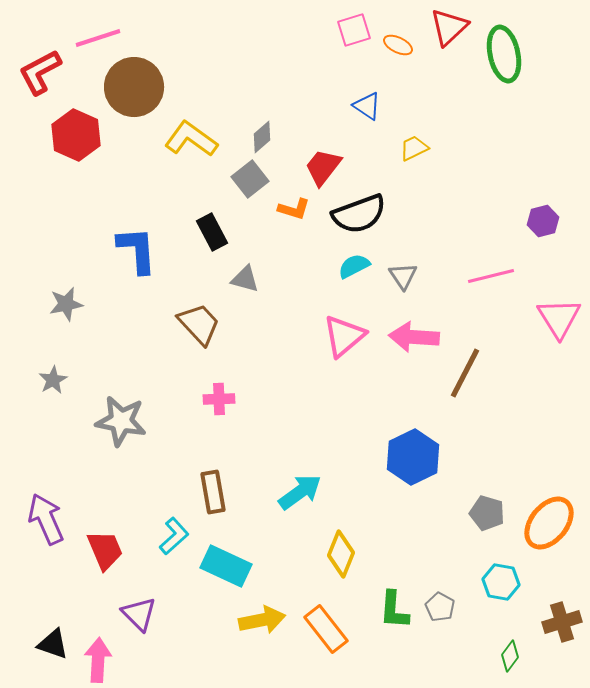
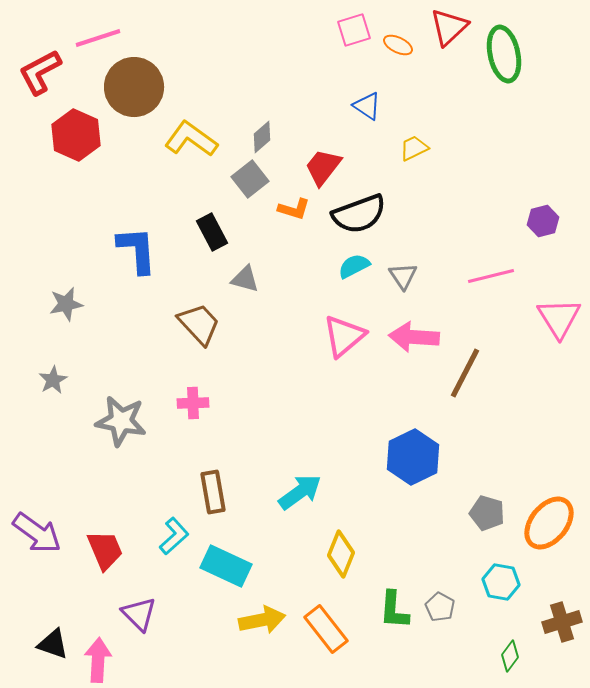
pink cross at (219, 399): moved 26 px left, 4 px down
purple arrow at (46, 519): moved 9 px left, 14 px down; rotated 150 degrees clockwise
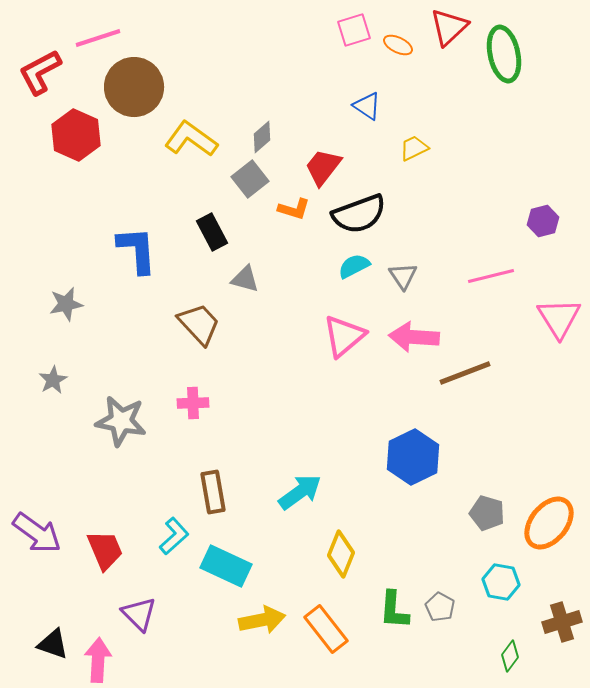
brown line at (465, 373): rotated 42 degrees clockwise
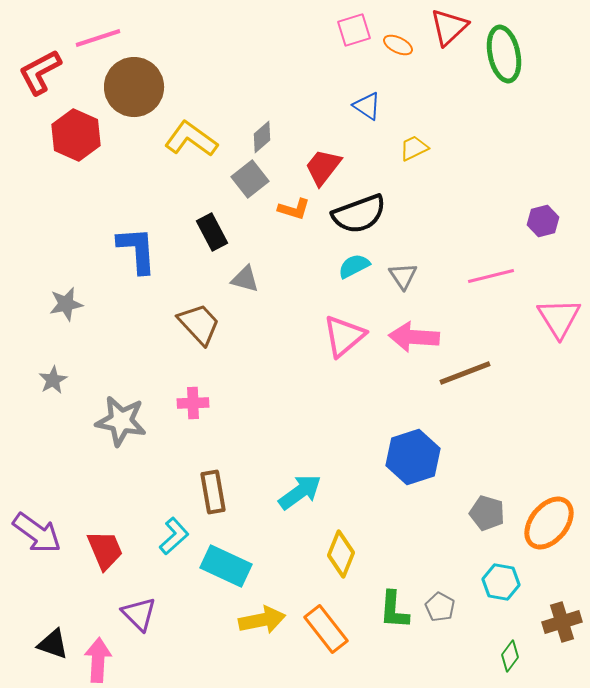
blue hexagon at (413, 457): rotated 8 degrees clockwise
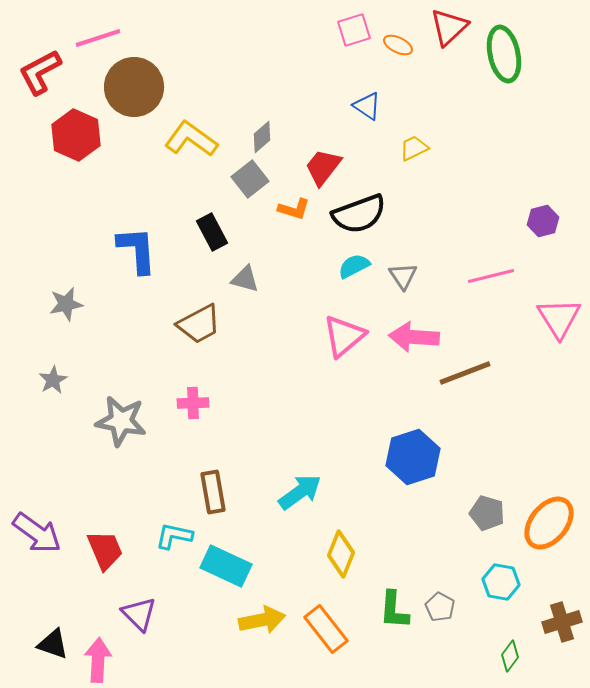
brown trapezoid at (199, 324): rotated 105 degrees clockwise
cyan L-shape at (174, 536): rotated 126 degrees counterclockwise
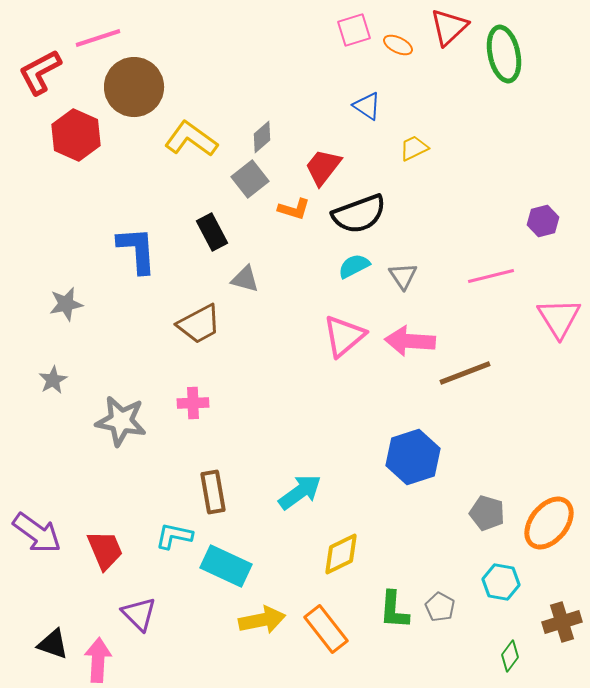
pink arrow at (414, 337): moved 4 px left, 4 px down
yellow diamond at (341, 554): rotated 42 degrees clockwise
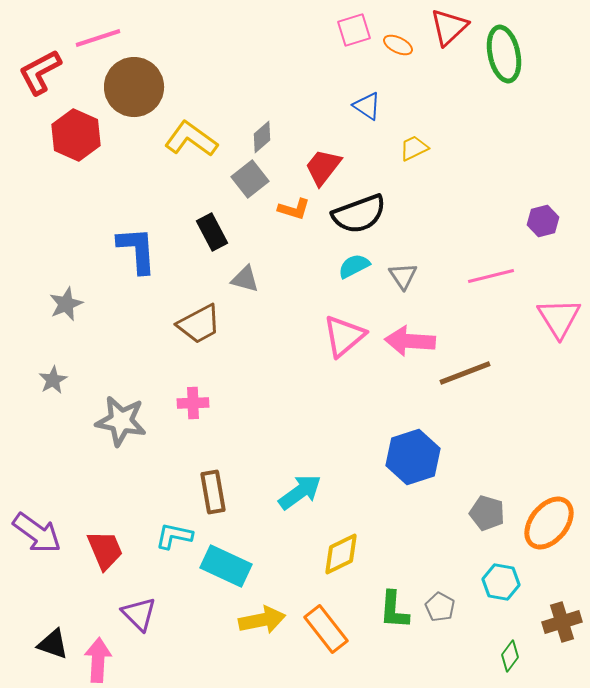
gray star at (66, 304): rotated 12 degrees counterclockwise
